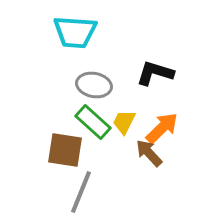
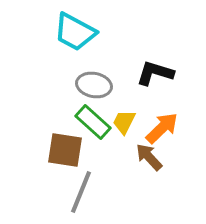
cyan trapezoid: rotated 24 degrees clockwise
brown arrow: moved 4 px down
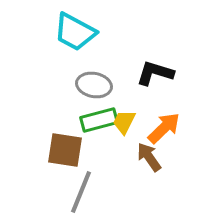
green rectangle: moved 6 px right, 2 px up; rotated 57 degrees counterclockwise
orange arrow: moved 2 px right
brown arrow: rotated 8 degrees clockwise
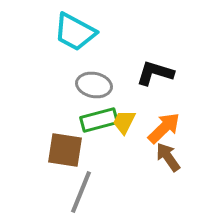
brown arrow: moved 19 px right
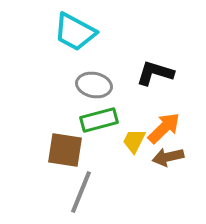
yellow trapezoid: moved 10 px right, 19 px down
brown arrow: rotated 68 degrees counterclockwise
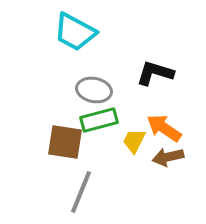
gray ellipse: moved 5 px down
orange arrow: rotated 102 degrees counterclockwise
brown square: moved 8 px up
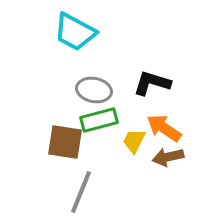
black L-shape: moved 3 px left, 10 px down
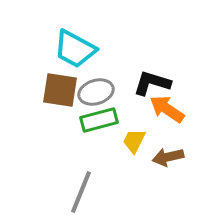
cyan trapezoid: moved 17 px down
gray ellipse: moved 2 px right, 2 px down; rotated 28 degrees counterclockwise
orange arrow: moved 3 px right, 19 px up
brown square: moved 5 px left, 52 px up
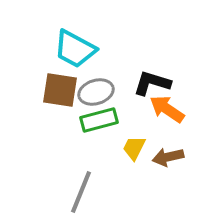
yellow trapezoid: moved 7 px down
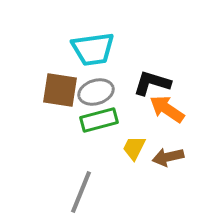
cyan trapezoid: moved 18 px right; rotated 36 degrees counterclockwise
